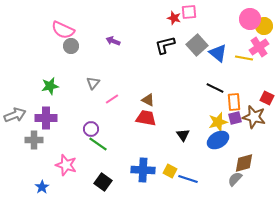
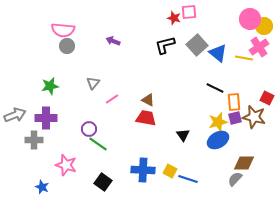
pink semicircle: rotated 20 degrees counterclockwise
gray circle: moved 4 px left
purple circle: moved 2 px left
brown diamond: rotated 15 degrees clockwise
blue star: rotated 16 degrees counterclockwise
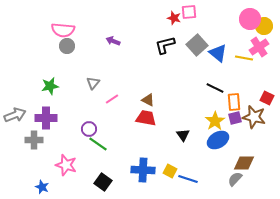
yellow star: moved 3 px left, 1 px up; rotated 18 degrees counterclockwise
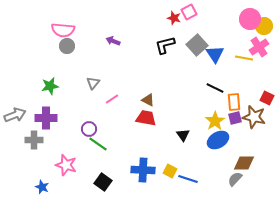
pink square: rotated 21 degrees counterclockwise
blue triangle: moved 3 px left, 1 px down; rotated 18 degrees clockwise
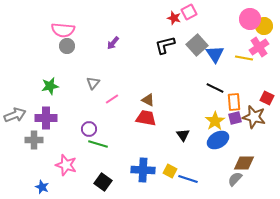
purple arrow: moved 2 px down; rotated 72 degrees counterclockwise
green line: rotated 18 degrees counterclockwise
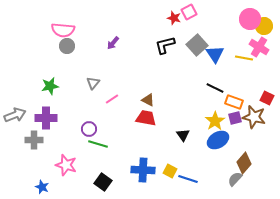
pink cross: rotated 24 degrees counterclockwise
orange rectangle: rotated 66 degrees counterclockwise
brown diamond: rotated 50 degrees counterclockwise
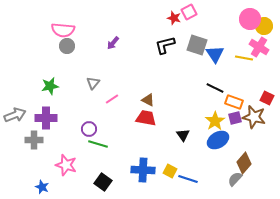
gray square: rotated 30 degrees counterclockwise
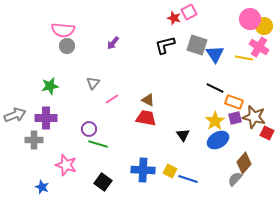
red square: moved 35 px down
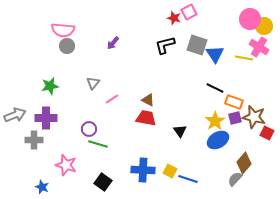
black triangle: moved 3 px left, 4 px up
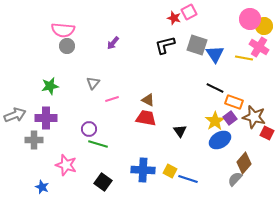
pink line: rotated 16 degrees clockwise
purple square: moved 5 px left; rotated 24 degrees counterclockwise
blue ellipse: moved 2 px right
